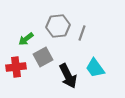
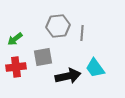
gray line: rotated 14 degrees counterclockwise
green arrow: moved 11 px left
gray square: rotated 18 degrees clockwise
black arrow: rotated 75 degrees counterclockwise
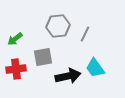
gray line: moved 3 px right, 1 px down; rotated 21 degrees clockwise
red cross: moved 2 px down
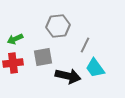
gray line: moved 11 px down
green arrow: rotated 14 degrees clockwise
red cross: moved 3 px left, 6 px up
black arrow: rotated 25 degrees clockwise
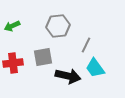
green arrow: moved 3 px left, 13 px up
gray line: moved 1 px right
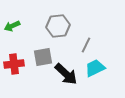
red cross: moved 1 px right, 1 px down
cyan trapezoid: rotated 100 degrees clockwise
black arrow: moved 2 px left, 2 px up; rotated 30 degrees clockwise
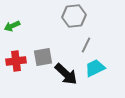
gray hexagon: moved 16 px right, 10 px up
red cross: moved 2 px right, 3 px up
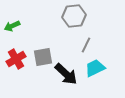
red cross: moved 2 px up; rotated 24 degrees counterclockwise
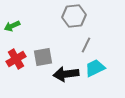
black arrow: rotated 130 degrees clockwise
